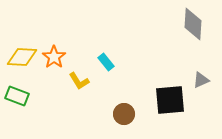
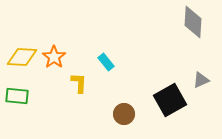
gray diamond: moved 2 px up
yellow L-shape: moved 2 px down; rotated 145 degrees counterclockwise
green rectangle: rotated 15 degrees counterclockwise
black square: rotated 24 degrees counterclockwise
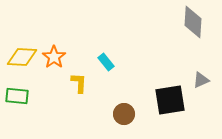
black square: rotated 20 degrees clockwise
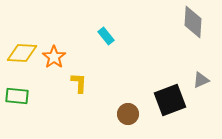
yellow diamond: moved 4 px up
cyan rectangle: moved 26 px up
black square: rotated 12 degrees counterclockwise
brown circle: moved 4 px right
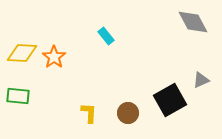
gray diamond: rotated 32 degrees counterclockwise
yellow L-shape: moved 10 px right, 30 px down
green rectangle: moved 1 px right
black square: rotated 8 degrees counterclockwise
brown circle: moved 1 px up
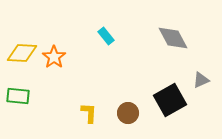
gray diamond: moved 20 px left, 16 px down
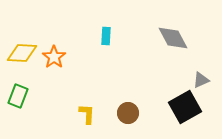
cyan rectangle: rotated 42 degrees clockwise
green rectangle: rotated 75 degrees counterclockwise
black square: moved 15 px right, 7 px down
yellow L-shape: moved 2 px left, 1 px down
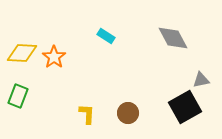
cyan rectangle: rotated 60 degrees counterclockwise
gray triangle: rotated 12 degrees clockwise
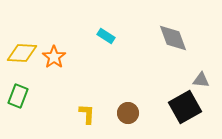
gray diamond: rotated 8 degrees clockwise
gray triangle: rotated 18 degrees clockwise
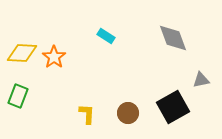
gray triangle: rotated 18 degrees counterclockwise
black square: moved 12 px left
